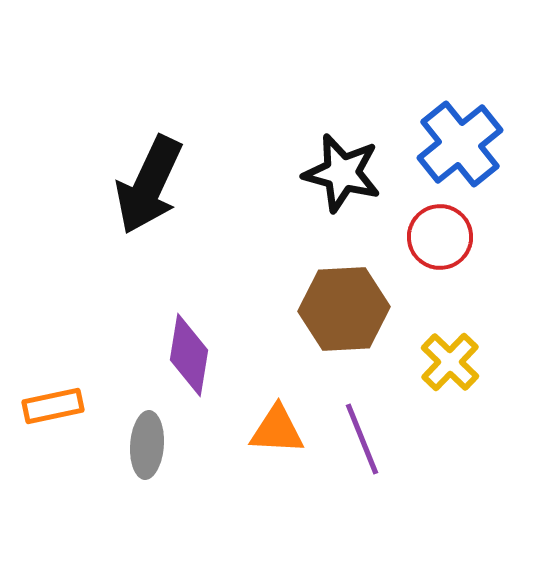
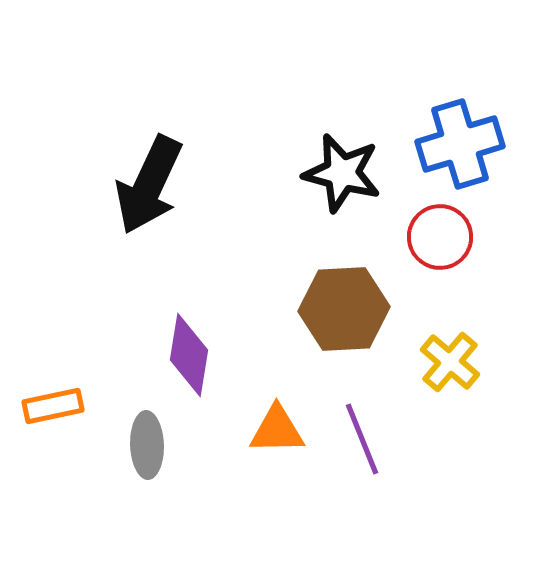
blue cross: rotated 22 degrees clockwise
yellow cross: rotated 4 degrees counterclockwise
orange triangle: rotated 4 degrees counterclockwise
gray ellipse: rotated 6 degrees counterclockwise
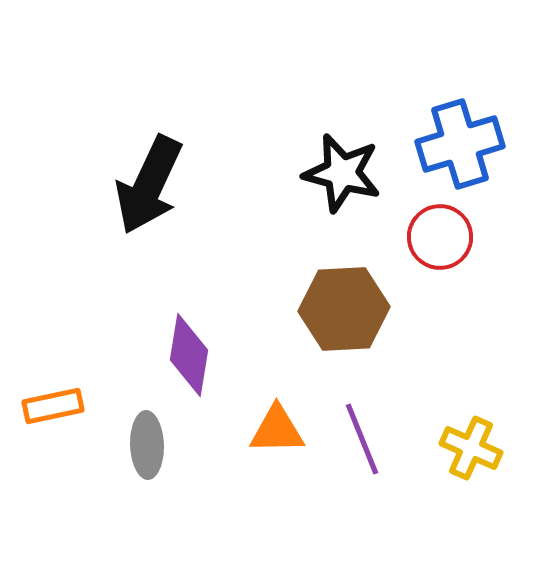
yellow cross: moved 21 px right, 86 px down; rotated 16 degrees counterclockwise
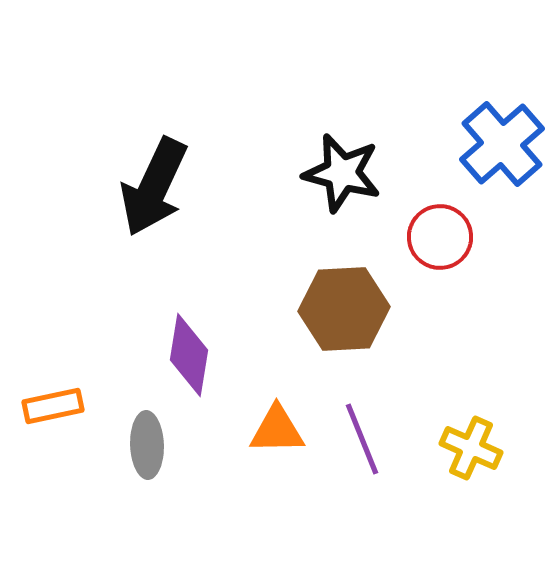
blue cross: moved 42 px right; rotated 24 degrees counterclockwise
black arrow: moved 5 px right, 2 px down
